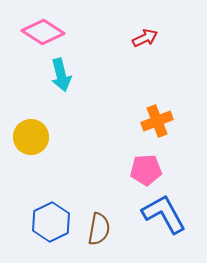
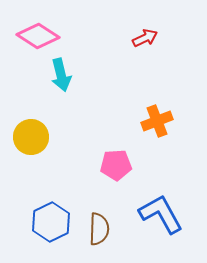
pink diamond: moved 5 px left, 4 px down
pink pentagon: moved 30 px left, 5 px up
blue L-shape: moved 3 px left
brown semicircle: rotated 8 degrees counterclockwise
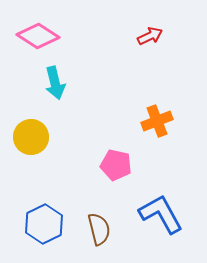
red arrow: moved 5 px right, 2 px up
cyan arrow: moved 6 px left, 8 px down
pink pentagon: rotated 16 degrees clockwise
blue hexagon: moved 7 px left, 2 px down
brown semicircle: rotated 16 degrees counterclockwise
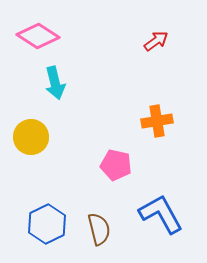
red arrow: moved 6 px right, 5 px down; rotated 10 degrees counterclockwise
orange cross: rotated 12 degrees clockwise
blue hexagon: moved 3 px right
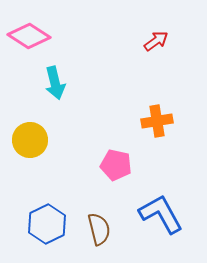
pink diamond: moved 9 px left
yellow circle: moved 1 px left, 3 px down
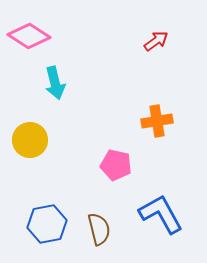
blue hexagon: rotated 15 degrees clockwise
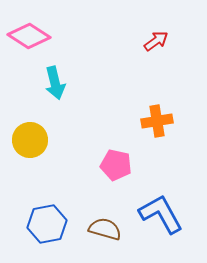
brown semicircle: moved 6 px right; rotated 60 degrees counterclockwise
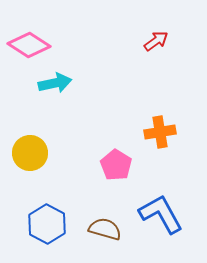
pink diamond: moved 9 px down
cyan arrow: rotated 88 degrees counterclockwise
orange cross: moved 3 px right, 11 px down
yellow circle: moved 13 px down
pink pentagon: rotated 20 degrees clockwise
blue hexagon: rotated 21 degrees counterclockwise
